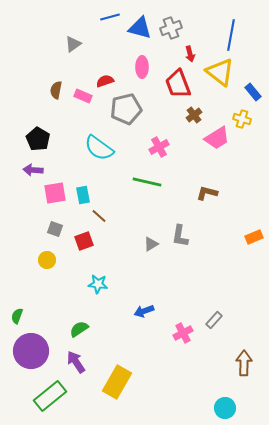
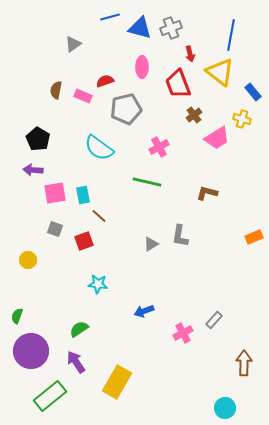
yellow circle at (47, 260): moved 19 px left
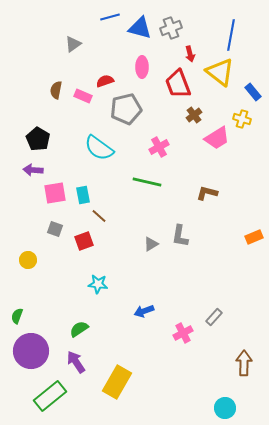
gray rectangle at (214, 320): moved 3 px up
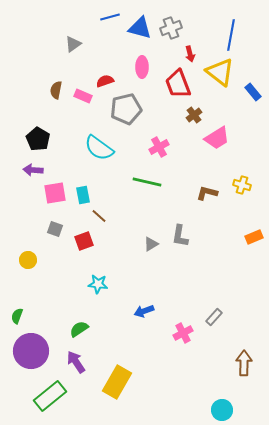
yellow cross at (242, 119): moved 66 px down
cyan circle at (225, 408): moved 3 px left, 2 px down
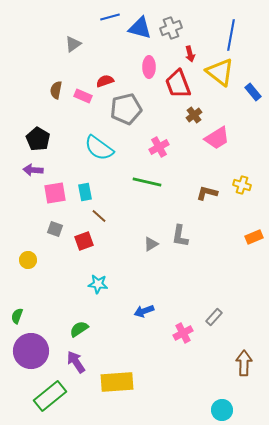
pink ellipse at (142, 67): moved 7 px right
cyan rectangle at (83, 195): moved 2 px right, 3 px up
yellow rectangle at (117, 382): rotated 56 degrees clockwise
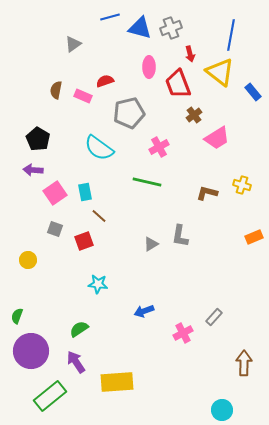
gray pentagon at (126, 109): moved 3 px right, 4 px down
pink square at (55, 193): rotated 25 degrees counterclockwise
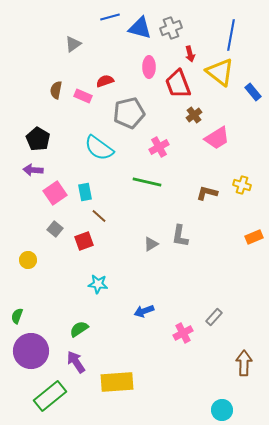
gray square at (55, 229): rotated 21 degrees clockwise
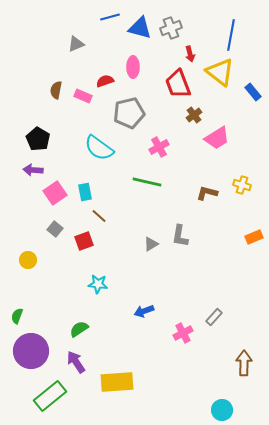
gray triangle at (73, 44): moved 3 px right; rotated 12 degrees clockwise
pink ellipse at (149, 67): moved 16 px left
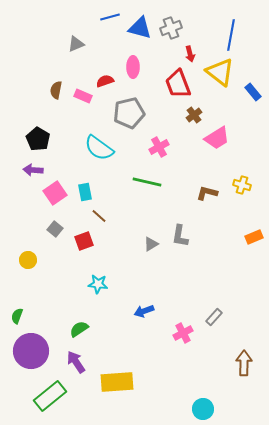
cyan circle at (222, 410): moved 19 px left, 1 px up
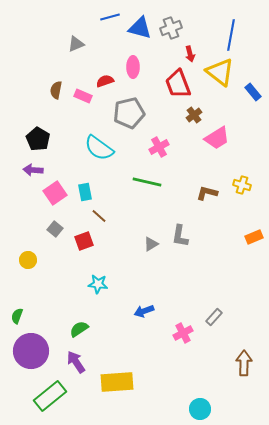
cyan circle at (203, 409): moved 3 px left
